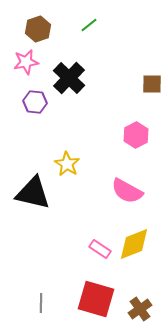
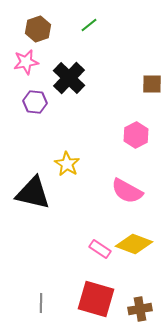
yellow diamond: rotated 42 degrees clockwise
brown cross: rotated 25 degrees clockwise
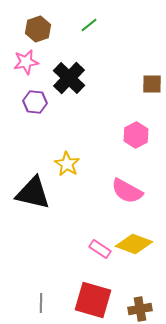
red square: moved 3 px left, 1 px down
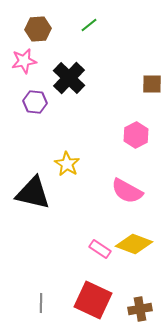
brown hexagon: rotated 15 degrees clockwise
pink star: moved 2 px left, 1 px up
red square: rotated 9 degrees clockwise
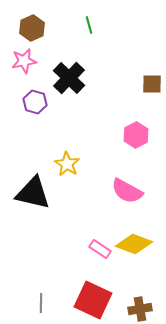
green line: rotated 66 degrees counterclockwise
brown hexagon: moved 6 px left, 1 px up; rotated 20 degrees counterclockwise
purple hexagon: rotated 10 degrees clockwise
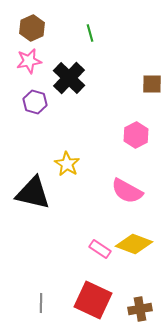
green line: moved 1 px right, 8 px down
pink star: moved 5 px right
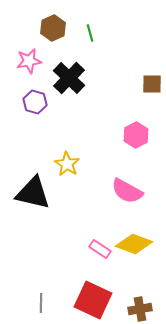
brown hexagon: moved 21 px right
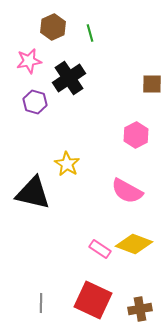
brown hexagon: moved 1 px up
black cross: rotated 12 degrees clockwise
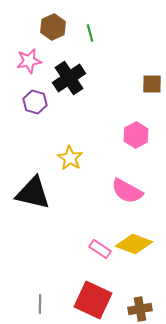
yellow star: moved 3 px right, 6 px up
gray line: moved 1 px left, 1 px down
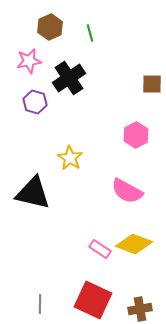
brown hexagon: moved 3 px left
